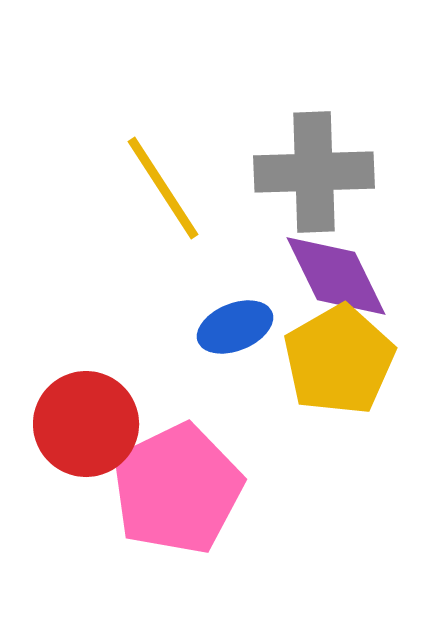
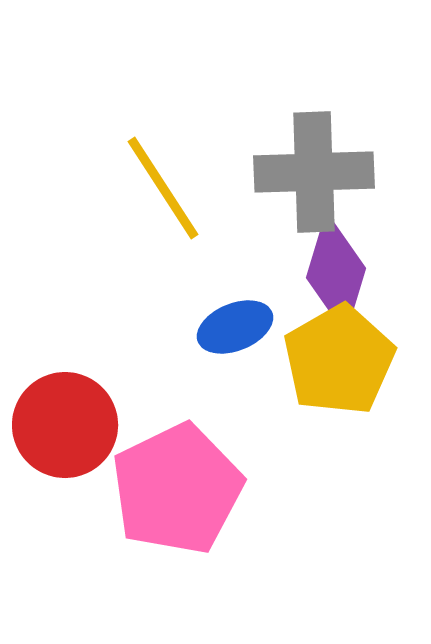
purple diamond: moved 3 px up; rotated 43 degrees clockwise
red circle: moved 21 px left, 1 px down
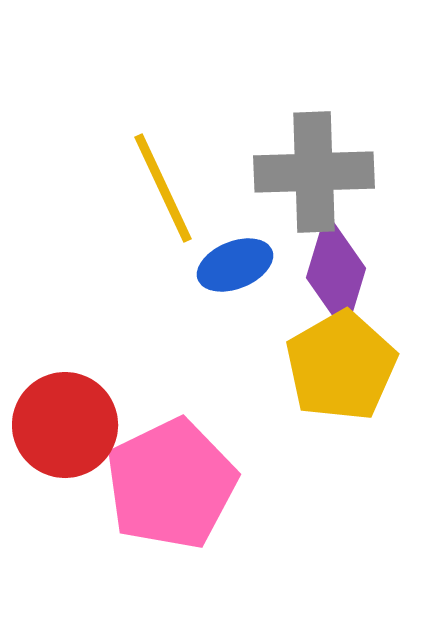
yellow line: rotated 8 degrees clockwise
blue ellipse: moved 62 px up
yellow pentagon: moved 2 px right, 6 px down
pink pentagon: moved 6 px left, 5 px up
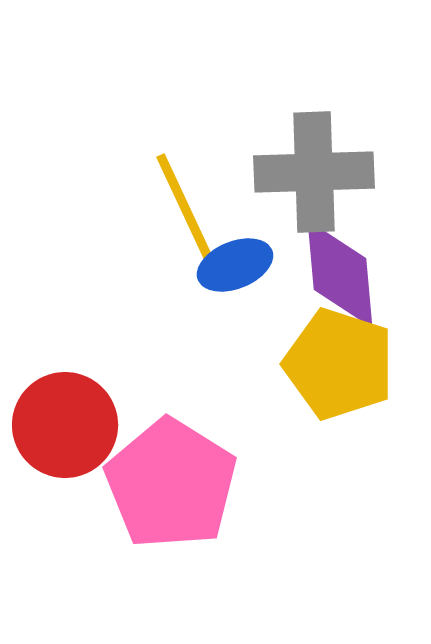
yellow line: moved 22 px right, 20 px down
purple diamond: moved 4 px right, 1 px down; rotated 22 degrees counterclockwise
yellow pentagon: moved 2 px left, 2 px up; rotated 24 degrees counterclockwise
pink pentagon: rotated 14 degrees counterclockwise
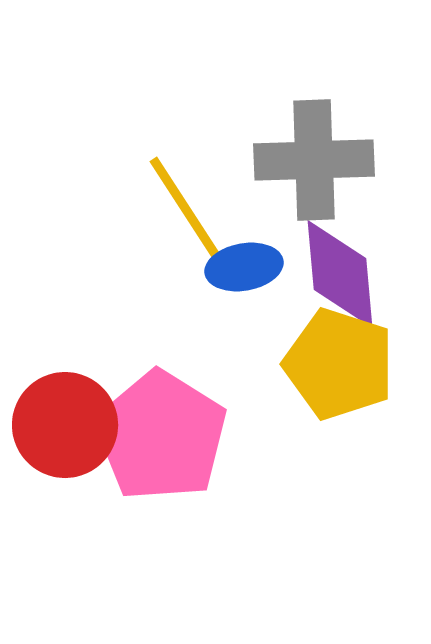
gray cross: moved 12 px up
yellow line: rotated 8 degrees counterclockwise
blue ellipse: moved 9 px right, 2 px down; rotated 12 degrees clockwise
pink pentagon: moved 10 px left, 48 px up
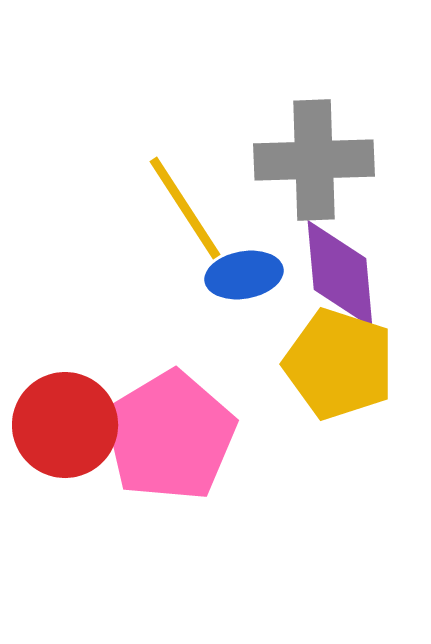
blue ellipse: moved 8 px down
pink pentagon: moved 9 px right; rotated 9 degrees clockwise
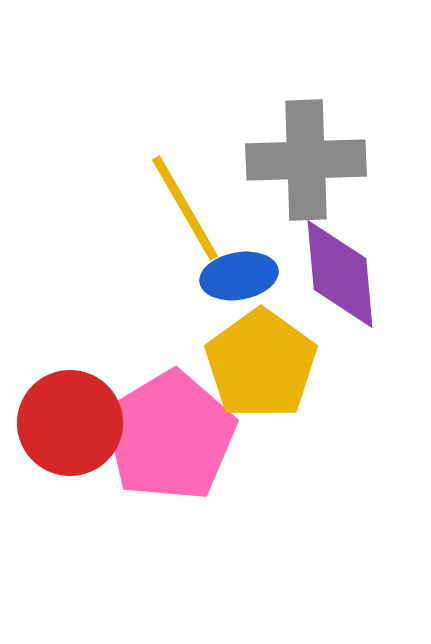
gray cross: moved 8 px left
yellow line: rotated 3 degrees clockwise
blue ellipse: moved 5 px left, 1 px down
yellow pentagon: moved 78 px left; rotated 18 degrees clockwise
red circle: moved 5 px right, 2 px up
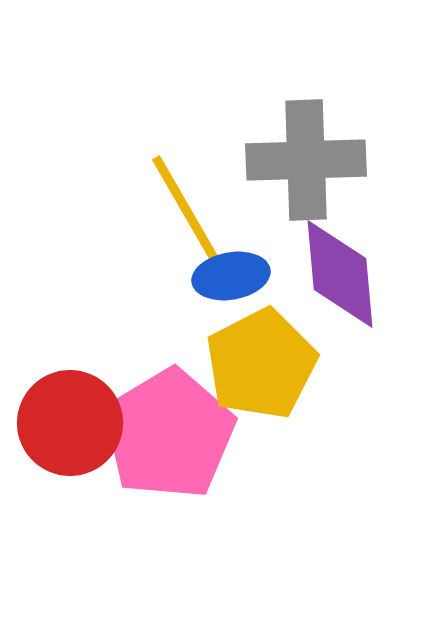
blue ellipse: moved 8 px left
yellow pentagon: rotated 9 degrees clockwise
pink pentagon: moved 1 px left, 2 px up
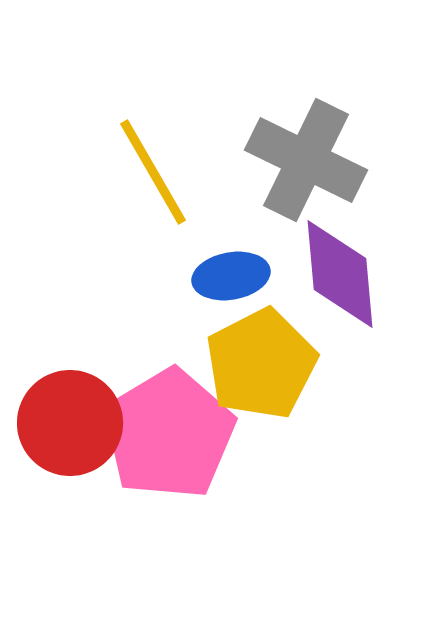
gray cross: rotated 28 degrees clockwise
yellow line: moved 32 px left, 36 px up
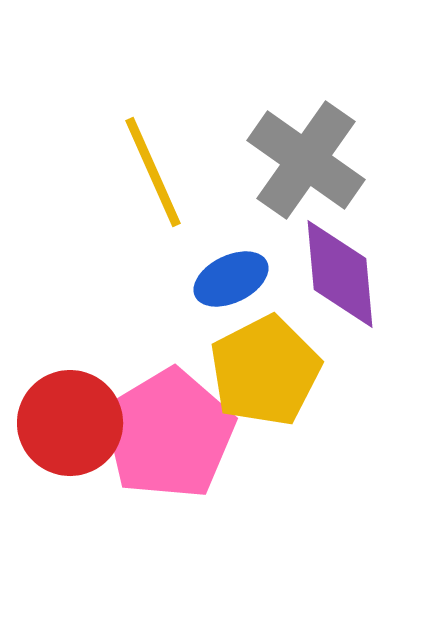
gray cross: rotated 9 degrees clockwise
yellow line: rotated 6 degrees clockwise
blue ellipse: moved 3 px down; rotated 16 degrees counterclockwise
yellow pentagon: moved 4 px right, 7 px down
